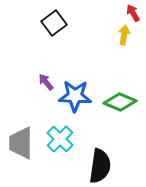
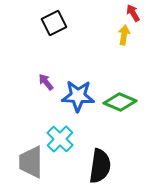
black square: rotated 10 degrees clockwise
blue star: moved 3 px right
gray trapezoid: moved 10 px right, 19 px down
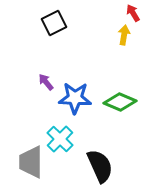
blue star: moved 3 px left, 2 px down
black semicircle: rotated 32 degrees counterclockwise
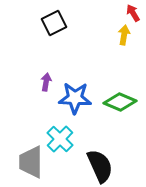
purple arrow: rotated 48 degrees clockwise
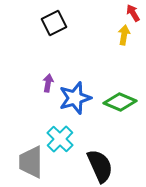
purple arrow: moved 2 px right, 1 px down
blue star: rotated 20 degrees counterclockwise
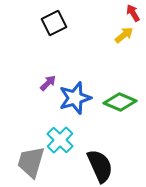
yellow arrow: rotated 42 degrees clockwise
purple arrow: rotated 36 degrees clockwise
cyan cross: moved 1 px down
gray trapezoid: rotated 16 degrees clockwise
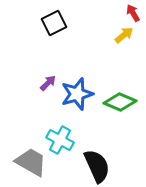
blue star: moved 2 px right, 4 px up
cyan cross: rotated 16 degrees counterclockwise
gray trapezoid: rotated 104 degrees clockwise
black semicircle: moved 3 px left
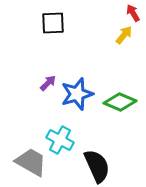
black square: moved 1 px left; rotated 25 degrees clockwise
yellow arrow: rotated 12 degrees counterclockwise
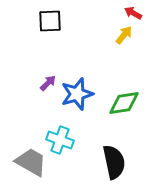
red arrow: rotated 30 degrees counterclockwise
black square: moved 3 px left, 2 px up
green diamond: moved 4 px right, 1 px down; rotated 32 degrees counterclockwise
cyan cross: rotated 8 degrees counterclockwise
black semicircle: moved 17 px right, 4 px up; rotated 12 degrees clockwise
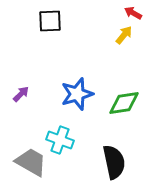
purple arrow: moved 27 px left, 11 px down
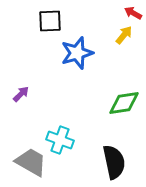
blue star: moved 41 px up
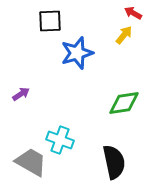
purple arrow: rotated 12 degrees clockwise
